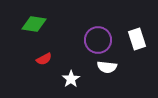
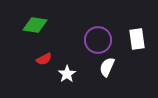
green diamond: moved 1 px right, 1 px down
white rectangle: rotated 10 degrees clockwise
white semicircle: rotated 108 degrees clockwise
white star: moved 4 px left, 5 px up
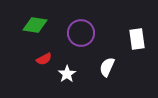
purple circle: moved 17 px left, 7 px up
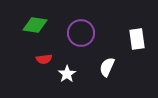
red semicircle: rotated 21 degrees clockwise
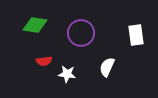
white rectangle: moved 1 px left, 4 px up
red semicircle: moved 2 px down
white star: rotated 30 degrees counterclockwise
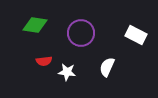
white rectangle: rotated 55 degrees counterclockwise
white star: moved 2 px up
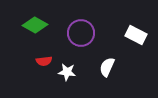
green diamond: rotated 20 degrees clockwise
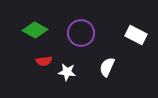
green diamond: moved 5 px down
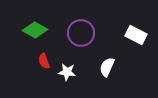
red semicircle: rotated 77 degrees clockwise
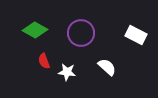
white semicircle: rotated 108 degrees clockwise
